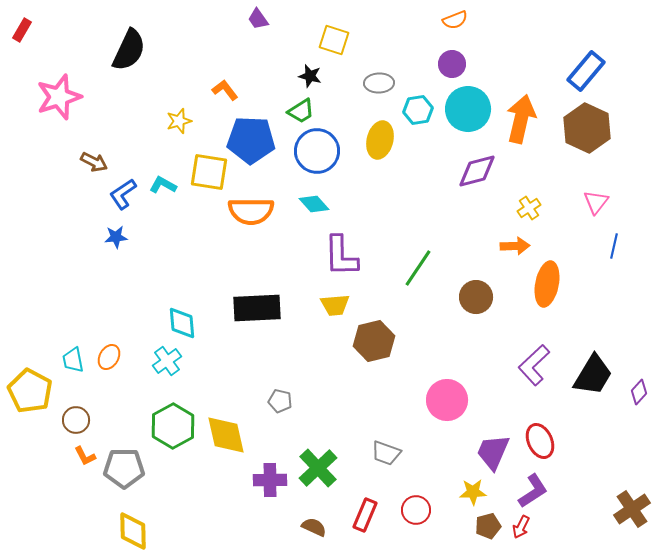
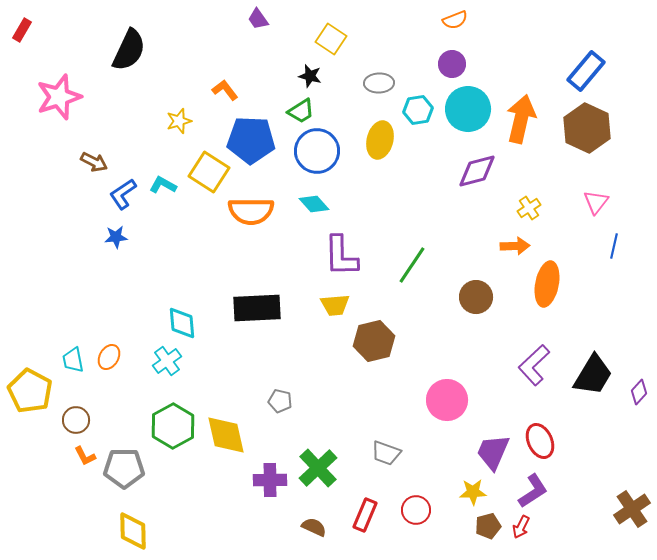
yellow square at (334, 40): moved 3 px left, 1 px up; rotated 16 degrees clockwise
yellow square at (209, 172): rotated 24 degrees clockwise
green line at (418, 268): moved 6 px left, 3 px up
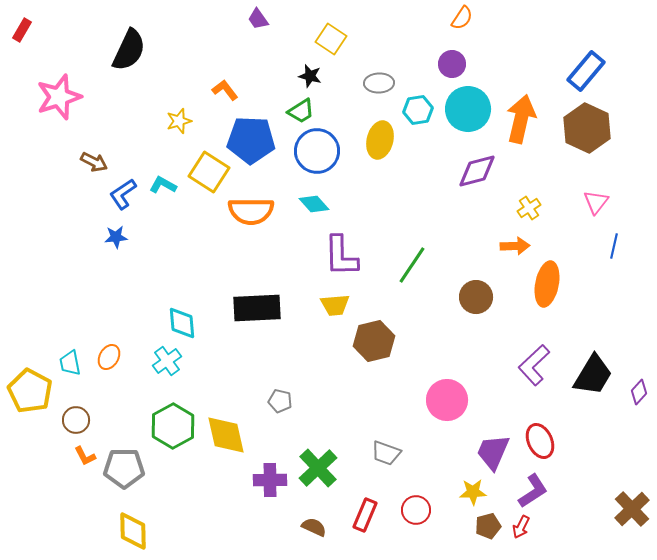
orange semicircle at (455, 20): moved 7 px right, 2 px up; rotated 35 degrees counterclockwise
cyan trapezoid at (73, 360): moved 3 px left, 3 px down
brown cross at (632, 509): rotated 9 degrees counterclockwise
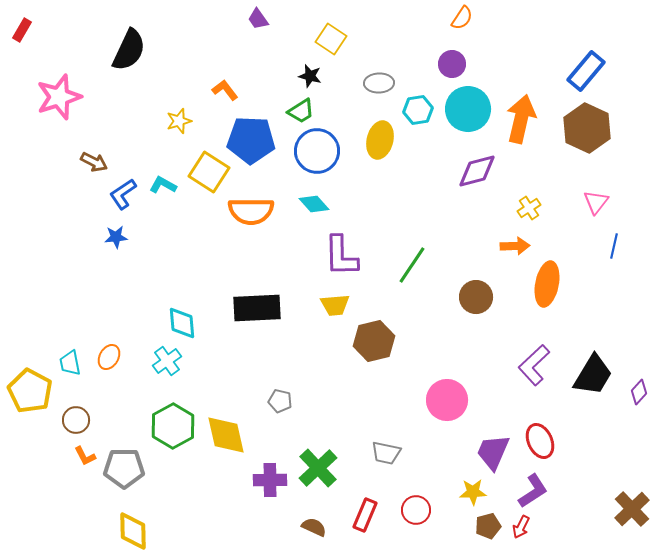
gray trapezoid at (386, 453): rotated 8 degrees counterclockwise
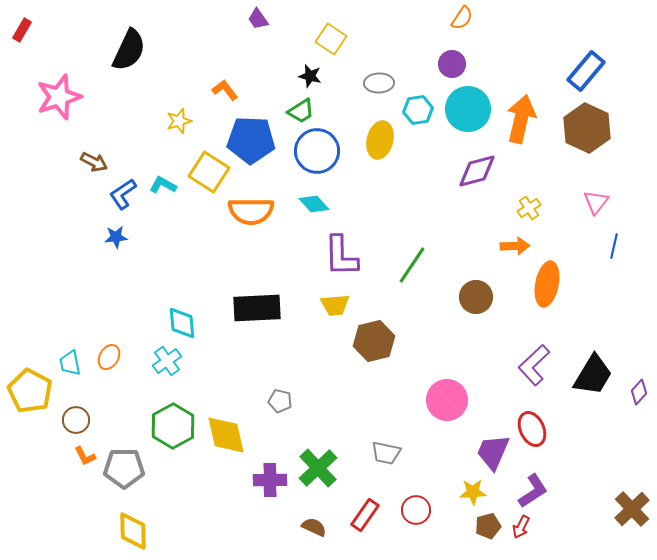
red ellipse at (540, 441): moved 8 px left, 12 px up
red rectangle at (365, 515): rotated 12 degrees clockwise
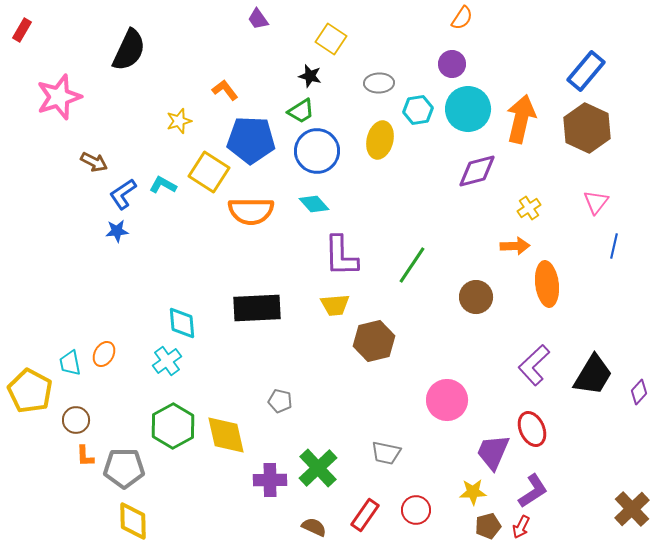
blue star at (116, 237): moved 1 px right, 6 px up
orange ellipse at (547, 284): rotated 18 degrees counterclockwise
orange ellipse at (109, 357): moved 5 px left, 3 px up
orange L-shape at (85, 456): rotated 25 degrees clockwise
yellow diamond at (133, 531): moved 10 px up
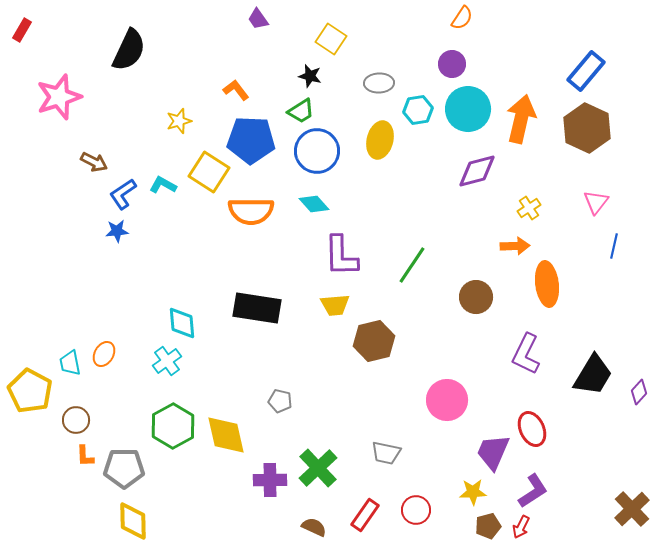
orange L-shape at (225, 90): moved 11 px right
black rectangle at (257, 308): rotated 12 degrees clockwise
purple L-shape at (534, 365): moved 8 px left, 11 px up; rotated 21 degrees counterclockwise
